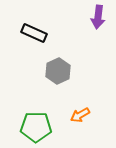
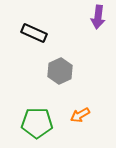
gray hexagon: moved 2 px right
green pentagon: moved 1 px right, 4 px up
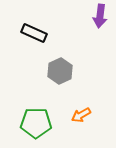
purple arrow: moved 2 px right, 1 px up
orange arrow: moved 1 px right
green pentagon: moved 1 px left
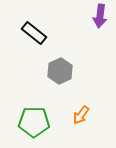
black rectangle: rotated 15 degrees clockwise
orange arrow: rotated 24 degrees counterclockwise
green pentagon: moved 2 px left, 1 px up
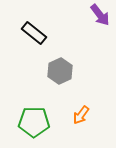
purple arrow: moved 1 px up; rotated 45 degrees counterclockwise
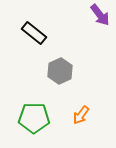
green pentagon: moved 4 px up
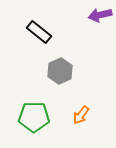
purple arrow: rotated 115 degrees clockwise
black rectangle: moved 5 px right, 1 px up
green pentagon: moved 1 px up
